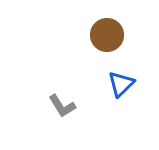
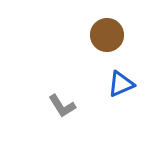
blue triangle: rotated 20 degrees clockwise
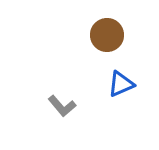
gray L-shape: rotated 8 degrees counterclockwise
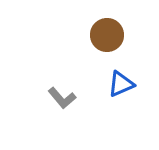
gray L-shape: moved 8 px up
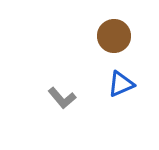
brown circle: moved 7 px right, 1 px down
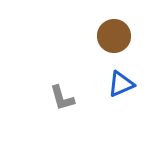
gray L-shape: rotated 24 degrees clockwise
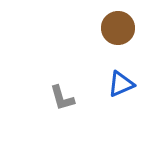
brown circle: moved 4 px right, 8 px up
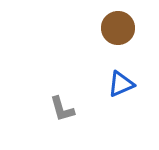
gray L-shape: moved 11 px down
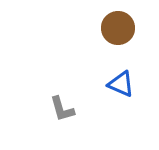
blue triangle: rotated 48 degrees clockwise
